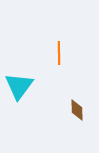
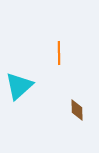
cyan triangle: rotated 12 degrees clockwise
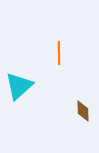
brown diamond: moved 6 px right, 1 px down
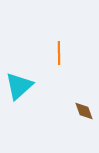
brown diamond: moved 1 px right; rotated 20 degrees counterclockwise
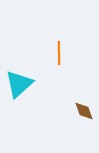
cyan triangle: moved 2 px up
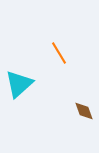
orange line: rotated 30 degrees counterclockwise
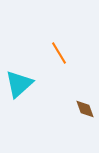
brown diamond: moved 1 px right, 2 px up
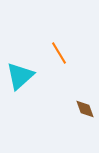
cyan triangle: moved 1 px right, 8 px up
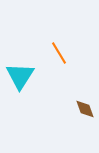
cyan triangle: rotated 16 degrees counterclockwise
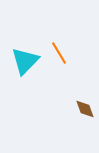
cyan triangle: moved 5 px right, 15 px up; rotated 12 degrees clockwise
